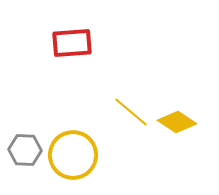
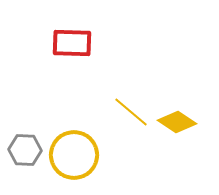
red rectangle: rotated 6 degrees clockwise
yellow circle: moved 1 px right
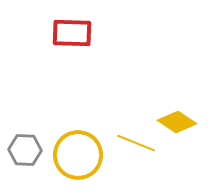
red rectangle: moved 10 px up
yellow line: moved 5 px right, 31 px down; rotated 18 degrees counterclockwise
yellow circle: moved 4 px right
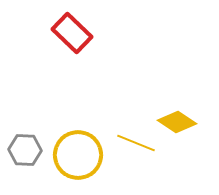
red rectangle: rotated 42 degrees clockwise
